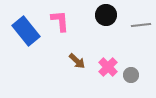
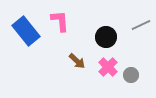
black circle: moved 22 px down
gray line: rotated 18 degrees counterclockwise
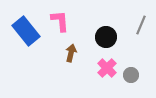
gray line: rotated 42 degrees counterclockwise
brown arrow: moved 6 px left, 8 px up; rotated 120 degrees counterclockwise
pink cross: moved 1 px left, 1 px down
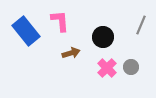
black circle: moved 3 px left
brown arrow: rotated 60 degrees clockwise
gray circle: moved 8 px up
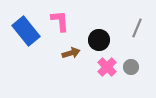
gray line: moved 4 px left, 3 px down
black circle: moved 4 px left, 3 px down
pink cross: moved 1 px up
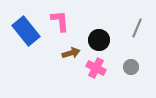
pink cross: moved 11 px left, 1 px down; rotated 18 degrees counterclockwise
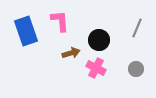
blue rectangle: rotated 20 degrees clockwise
gray circle: moved 5 px right, 2 px down
